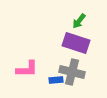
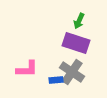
green arrow: rotated 14 degrees counterclockwise
gray cross: rotated 20 degrees clockwise
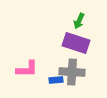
gray cross: rotated 30 degrees counterclockwise
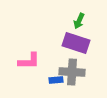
pink L-shape: moved 2 px right, 8 px up
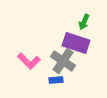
green arrow: moved 5 px right, 1 px down
pink L-shape: rotated 45 degrees clockwise
gray cross: moved 9 px left, 11 px up; rotated 30 degrees clockwise
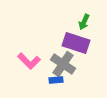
gray cross: moved 3 px down
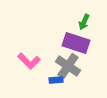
gray cross: moved 5 px right, 2 px down
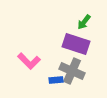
green arrow: rotated 14 degrees clockwise
purple rectangle: moved 1 px down
gray cross: moved 4 px right, 5 px down; rotated 10 degrees counterclockwise
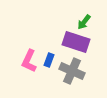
purple rectangle: moved 2 px up
pink L-shape: rotated 70 degrees clockwise
blue rectangle: moved 7 px left, 20 px up; rotated 64 degrees counterclockwise
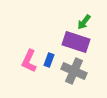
gray cross: moved 2 px right
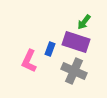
blue rectangle: moved 1 px right, 11 px up
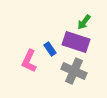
blue rectangle: rotated 56 degrees counterclockwise
